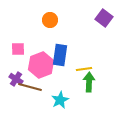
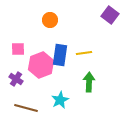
purple square: moved 6 px right, 3 px up
yellow line: moved 16 px up
brown line: moved 4 px left, 21 px down
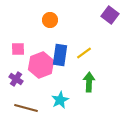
yellow line: rotated 28 degrees counterclockwise
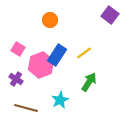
pink square: rotated 32 degrees clockwise
blue rectangle: moved 3 px left; rotated 25 degrees clockwise
green arrow: rotated 30 degrees clockwise
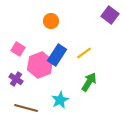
orange circle: moved 1 px right, 1 px down
pink hexagon: moved 1 px left
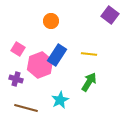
yellow line: moved 5 px right, 1 px down; rotated 42 degrees clockwise
purple cross: rotated 16 degrees counterclockwise
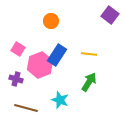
cyan star: rotated 24 degrees counterclockwise
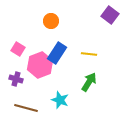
blue rectangle: moved 2 px up
